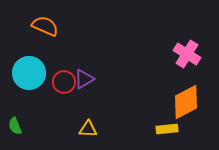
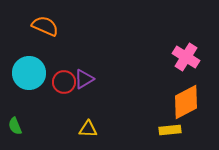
pink cross: moved 1 px left, 3 px down
yellow rectangle: moved 3 px right, 1 px down
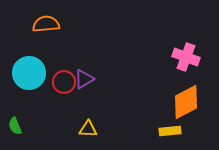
orange semicircle: moved 1 px right, 2 px up; rotated 28 degrees counterclockwise
pink cross: rotated 12 degrees counterclockwise
yellow rectangle: moved 1 px down
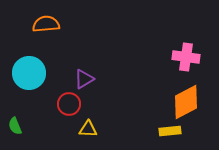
pink cross: rotated 12 degrees counterclockwise
red circle: moved 5 px right, 22 px down
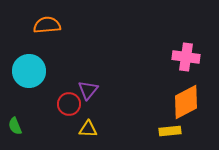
orange semicircle: moved 1 px right, 1 px down
cyan circle: moved 2 px up
purple triangle: moved 4 px right, 11 px down; rotated 20 degrees counterclockwise
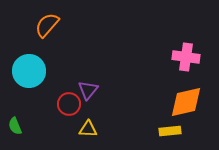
orange semicircle: rotated 44 degrees counterclockwise
orange diamond: rotated 15 degrees clockwise
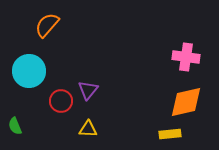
red circle: moved 8 px left, 3 px up
yellow rectangle: moved 3 px down
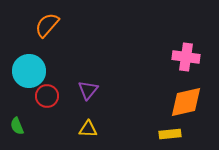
red circle: moved 14 px left, 5 px up
green semicircle: moved 2 px right
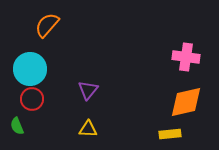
cyan circle: moved 1 px right, 2 px up
red circle: moved 15 px left, 3 px down
